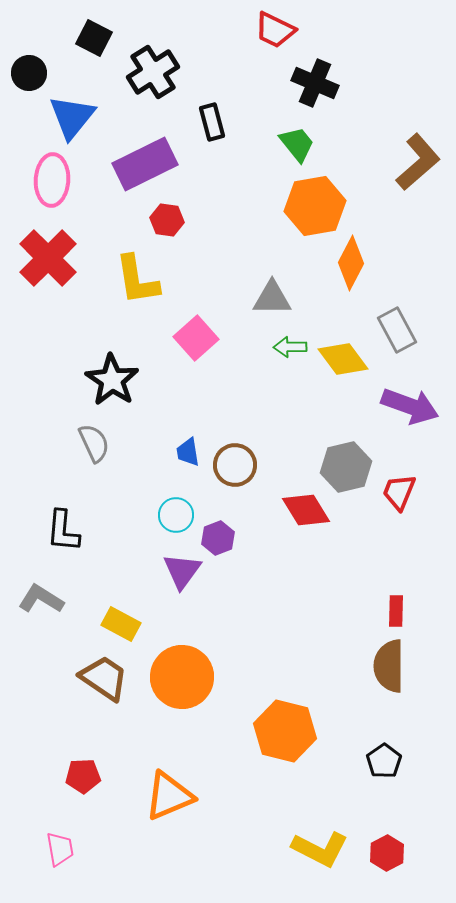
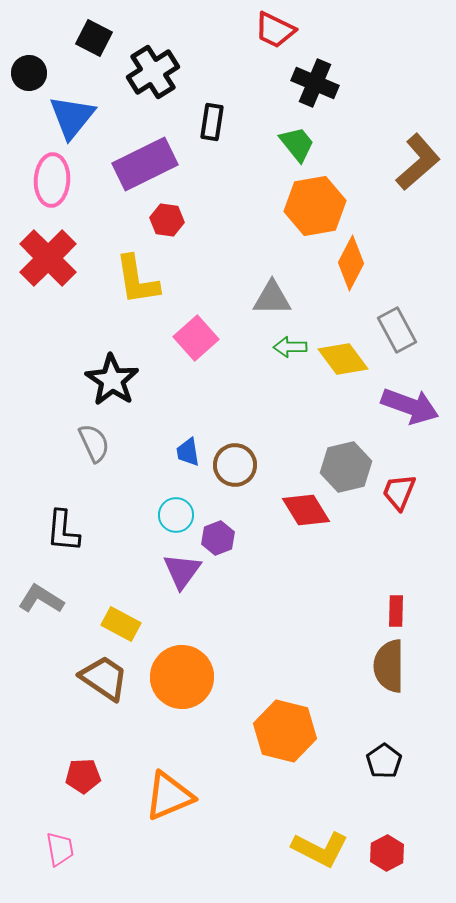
black rectangle at (212, 122): rotated 24 degrees clockwise
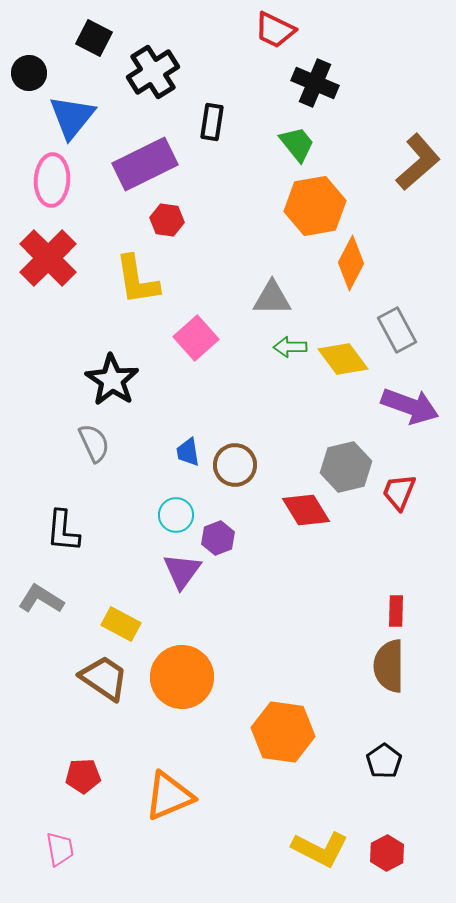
orange hexagon at (285, 731): moved 2 px left, 1 px down; rotated 6 degrees counterclockwise
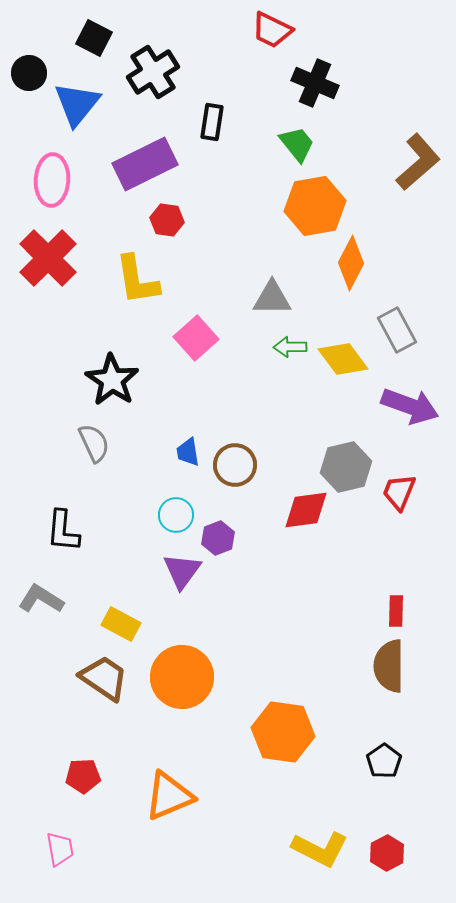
red trapezoid at (275, 30): moved 3 px left
blue triangle at (72, 117): moved 5 px right, 13 px up
red diamond at (306, 510): rotated 66 degrees counterclockwise
